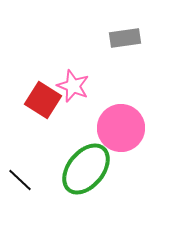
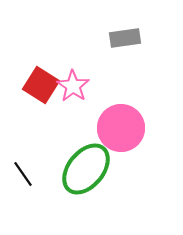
pink star: rotated 12 degrees clockwise
red square: moved 2 px left, 15 px up
black line: moved 3 px right, 6 px up; rotated 12 degrees clockwise
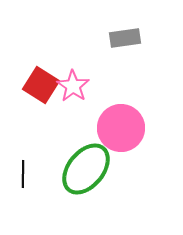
black line: rotated 36 degrees clockwise
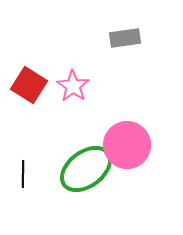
red square: moved 12 px left
pink circle: moved 6 px right, 17 px down
green ellipse: rotated 14 degrees clockwise
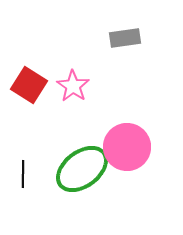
pink circle: moved 2 px down
green ellipse: moved 4 px left
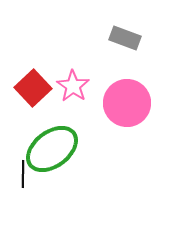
gray rectangle: rotated 28 degrees clockwise
red square: moved 4 px right, 3 px down; rotated 15 degrees clockwise
pink circle: moved 44 px up
green ellipse: moved 30 px left, 20 px up
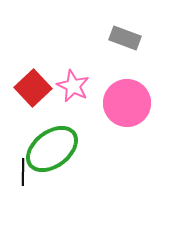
pink star: rotated 8 degrees counterclockwise
black line: moved 2 px up
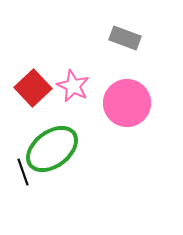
black line: rotated 20 degrees counterclockwise
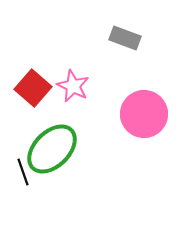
red square: rotated 6 degrees counterclockwise
pink circle: moved 17 px right, 11 px down
green ellipse: rotated 8 degrees counterclockwise
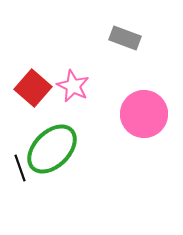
black line: moved 3 px left, 4 px up
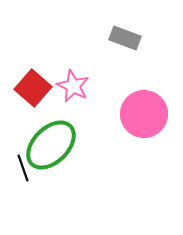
green ellipse: moved 1 px left, 4 px up
black line: moved 3 px right
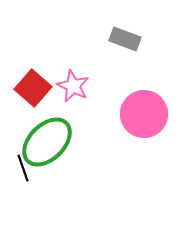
gray rectangle: moved 1 px down
green ellipse: moved 4 px left, 3 px up
